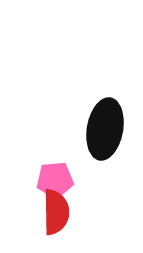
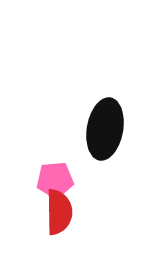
red semicircle: moved 3 px right
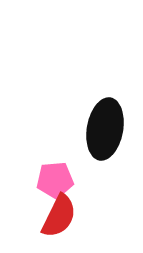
red semicircle: moved 4 px down; rotated 27 degrees clockwise
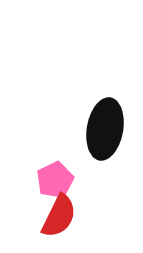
pink pentagon: rotated 21 degrees counterclockwise
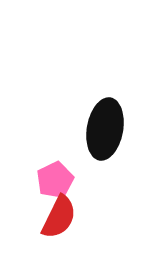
red semicircle: moved 1 px down
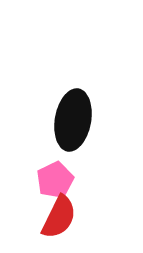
black ellipse: moved 32 px left, 9 px up
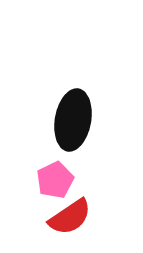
red semicircle: moved 11 px right; rotated 30 degrees clockwise
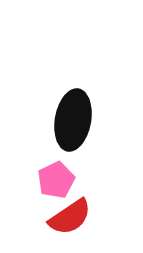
pink pentagon: moved 1 px right
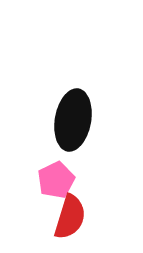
red semicircle: rotated 39 degrees counterclockwise
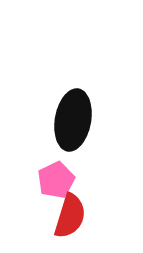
red semicircle: moved 1 px up
